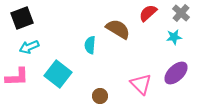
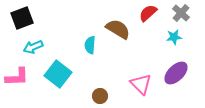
cyan arrow: moved 4 px right
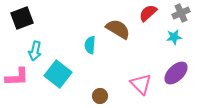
gray cross: rotated 24 degrees clockwise
cyan arrow: moved 2 px right, 4 px down; rotated 54 degrees counterclockwise
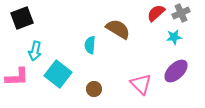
red semicircle: moved 8 px right
purple ellipse: moved 2 px up
brown circle: moved 6 px left, 7 px up
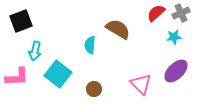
black square: moved 1 px left, 3 px down
